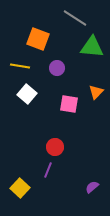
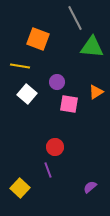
gray line: rotated 30 degrees clockwise
purple circle: moved 14 px down
orange triangle: rotated 14 degrees clockwise
purple line: rotated 42 degrees counterclockwise
purple semicircle: moved 2 px left
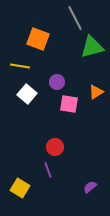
green triangle: rotated 20 degrees counterclockwise
yellow square: rotated 12 degrees counterclockwise
